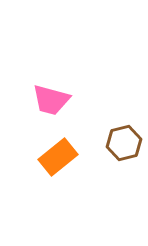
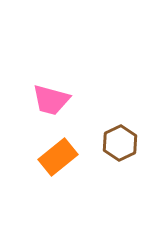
brown hexagon: moved 4 px left; rotated 12 degrees counterclockwise
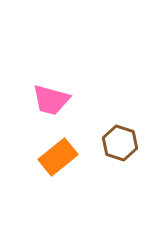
brown hexagon: rotated 16 degrees counterclockwise
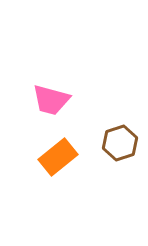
brown hexagon: rotated 24 degrees clockwise
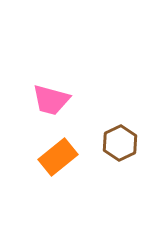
brown hexagon: rotated 8 degrees counterclockwise
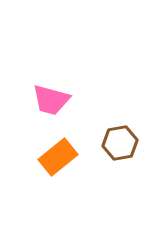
brown hexagon: rotated 16 degrees clockwise
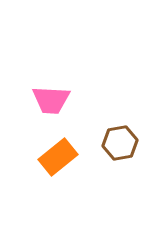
pink trapezoid: rotated 12 degrees counterclockwise
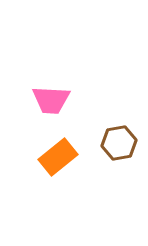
brown hexagon: moved 1 px left
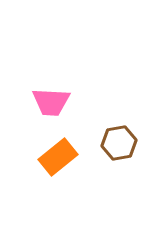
pink trapezoid: moved 2 px down
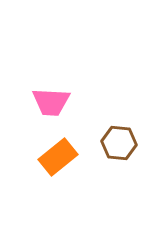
brown hexagon: rotated 16 degrees clockwise
